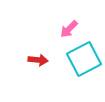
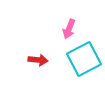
pink arrow: rotated 24 degrees counterclockwise
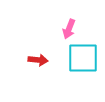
cyan square: moved 1 px left, 1 px up; rotated 28 degrees clockwise
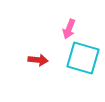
cyan square: rotated 16 degrees clockwise
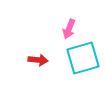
cyan square: rotated 32 degrees counterclockwise
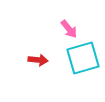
pink arrow: rotated 60 degrees counterclockwise
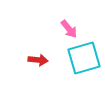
cyan square: moved 1 px right
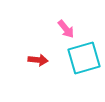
pink arrow: moved 3 px left
